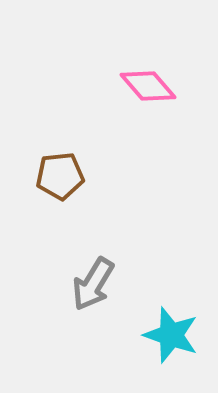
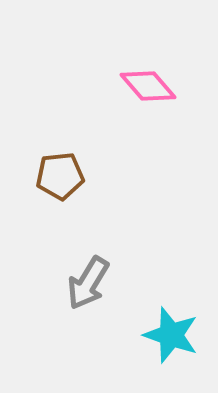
gray arrow: moved 5 px left, 1 px up
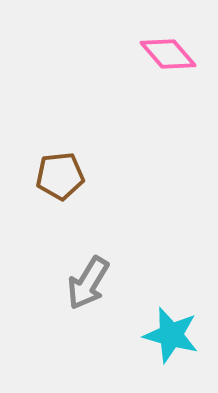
pink diamond: moved 20 px right, 32 px up
cyan star: rotated 4 degrees counterclockwise
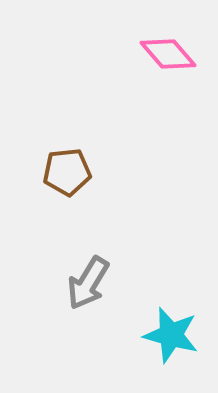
brown pentagon: moved 7 px right, 4 px up
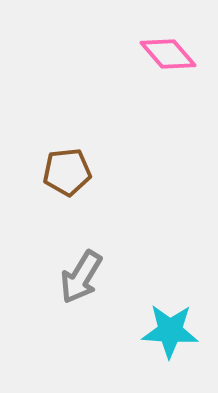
gray arrow: moved 7 px left, 6 px up
cyan star: moved 1 px left, 4 px up; rotated 12 degrees counterclockwise
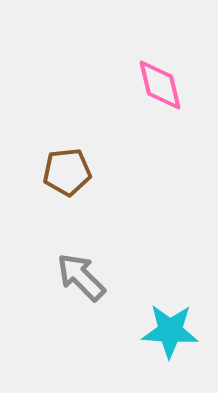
pink diamond: moved 8 px left, 31 px down; rotated 28 degrees clockwise
gray arrow: rotated 104 degrees clockwise
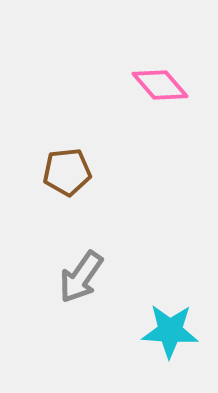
pink diamond: rotated 28 degrees counterclockwise
gray arrow: rotated 100 degrees counterclockwise
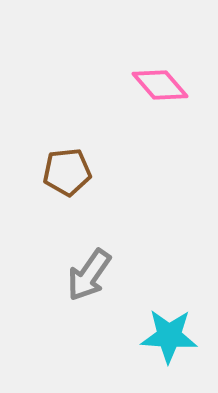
gray arrow: moved 8 px right, 2 px up
cyan star: moved 1 px left, 5 px down
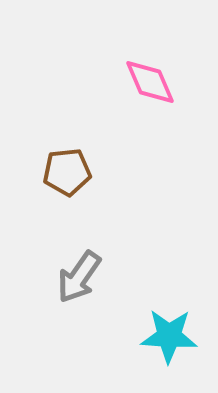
pink diamond: moved 10 px left, 3 px up; rotated 18 degrees clockwise
gray arrow: moved 10 px left, 2 px down
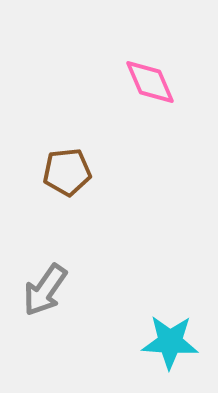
gray arrow: moved 34 px left, 13 px down
cyan star: moved 1 px right, 6 px down
